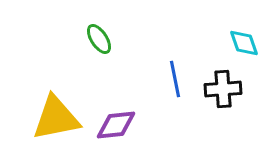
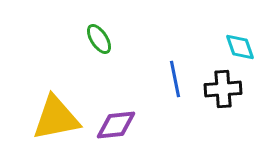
cyan diamond: moved 4 px left, 4 px down
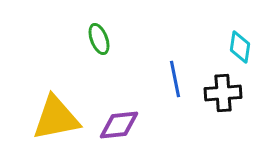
green ellipse: rotated 12 degrees clockwise
cyan diamond: rotated 28 degrees clockwise
black cross: moved 4 px down
purple diamond: moved 3 px right
